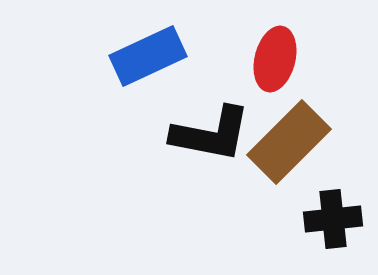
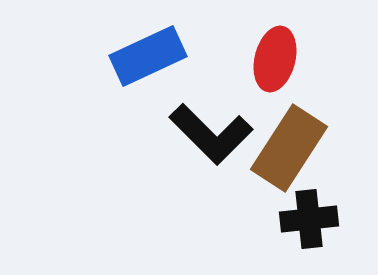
black L-shape: rotated 34 degrees clockwise
brown rectangle: moved 6 px down; rotated 12 degrees counterclockwise
black cross: moved 24 px left
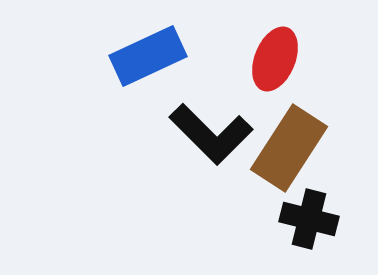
red ellipse: rotated 8 degrees clockwise
black cross: rotated 20 degrees clockwise
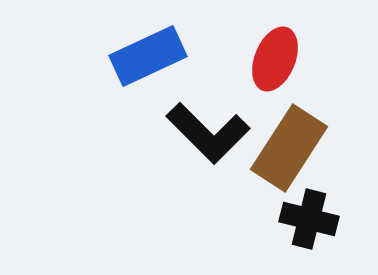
black L-shape: moved 3 px left, 1 px up
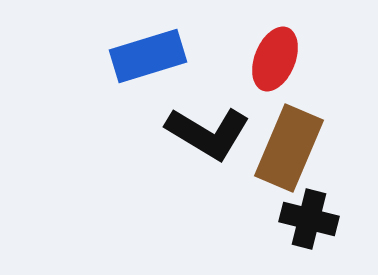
blue rectangle: rotated 8 degrees clockwise
black L-shape: rotated 14 degrees counterclockwise
brown rectangle: rotated 10 degrees counterclockwise
